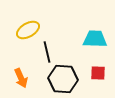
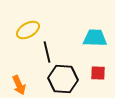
cyan trapezoid: moved 1 px up
orange arrow: moved 2 px left, 7 px down
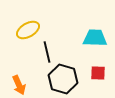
black hexagon: rotated 12 degrees clockwise
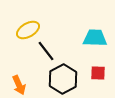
black line: moved 1 px left, 1 px up; rotated 25 degrees counterclockwise
black hexagon: rotated 16 degrees clockwise
